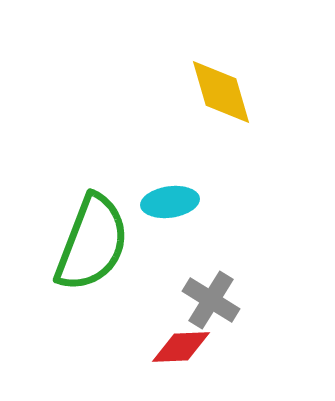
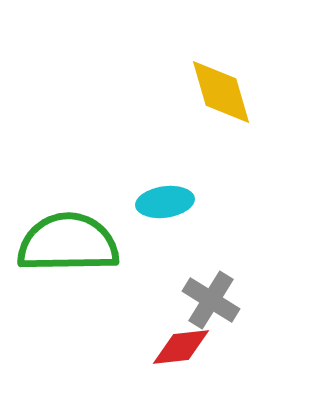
cyan ellipse: moved 5 px left
green semicircle: moved 24 px left; rotated 112 degrees counterclockwise
red diamond: rotated 4 degrees counterclockwise
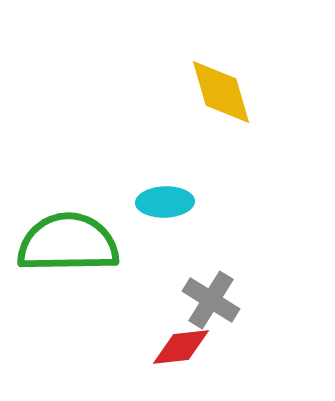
cyan ellipse: rotated 6 degrees clockwise
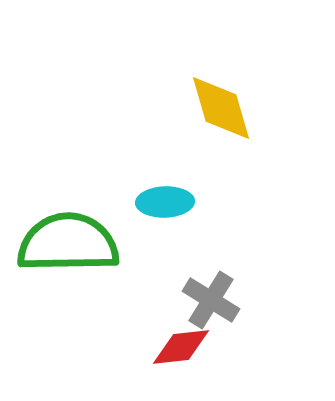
yellow diamond: moved 16 px down
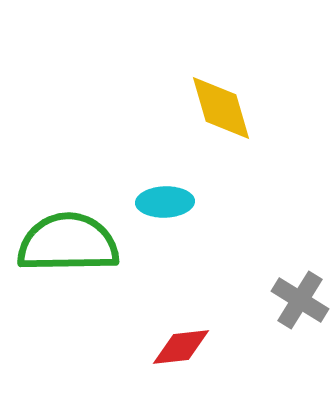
gray cross: moved 89 px right
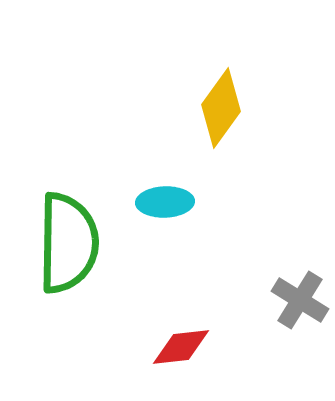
yellow diamond: rotated 52 degrees clockwise
green semicircle: rotated 92 degrees clockwise
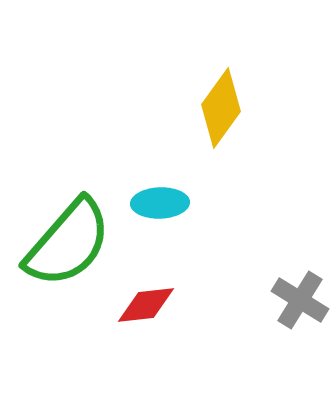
cyan ellipse: moved 5 px left, 1 px down
green semicircle: rotated 40 degrees clockwise
red diamond: moved 35 px left, 42 px up
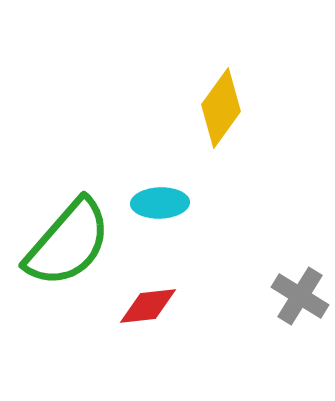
gray cross: moved 4 px up
red diamond: moved 2 px right, 1 px down
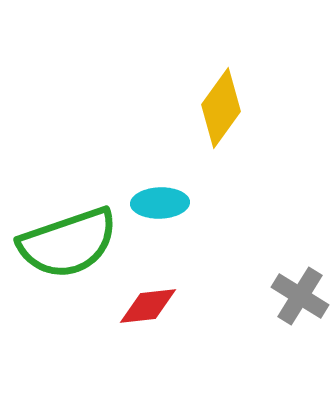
green semicircle: rotated 30 degrees clockwise
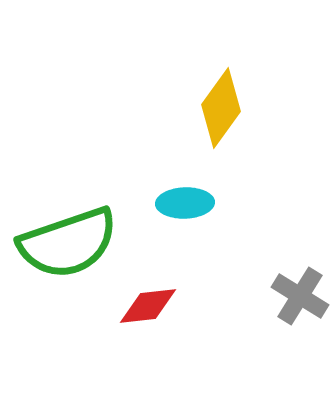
cyan ellipse: moved 25 px right
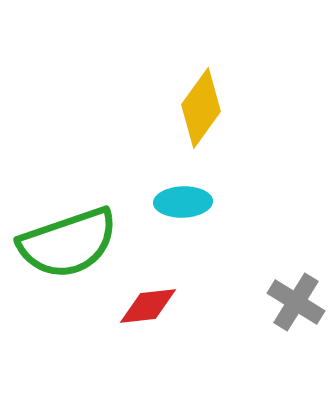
yellow diamond: moved 20 px left
cyan ellipse: moved 2 px left, 1 px up
gray cross: moved 4 px left, 6 px down
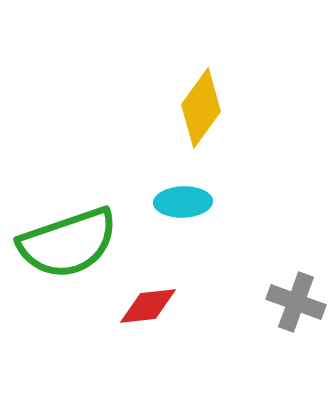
gray cross: rotated 12 degrees counterclockwise
